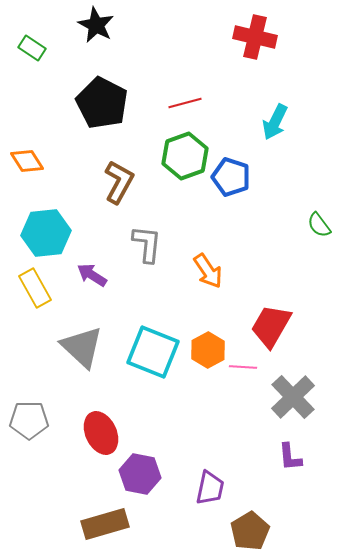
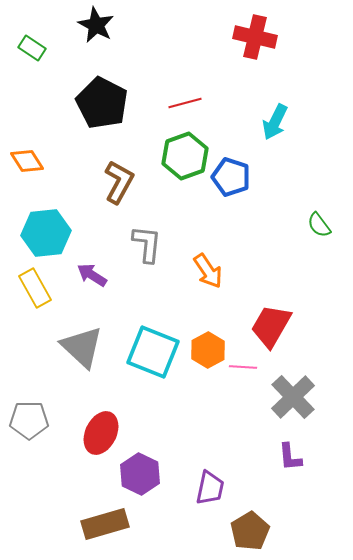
red ellipse: rotated 51 degrees clockwise
purple hexagon: rotated 15 degrees clockwise
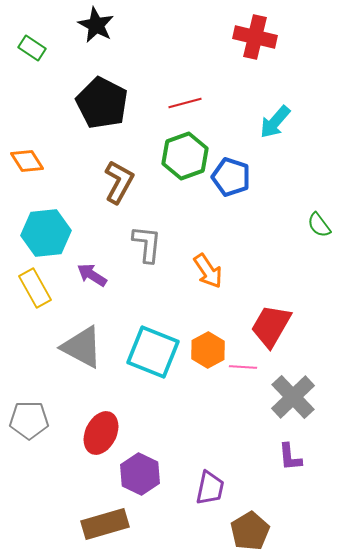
cyan arrow: rotated 15 degrees clockwise
gray triangle: rotated 15 degrees counterclockwise
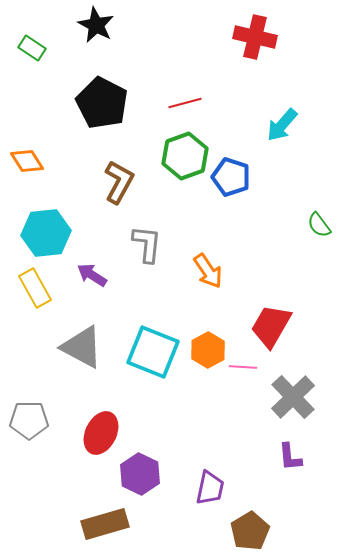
cyan arrow: moved 7 px right, 3 px down
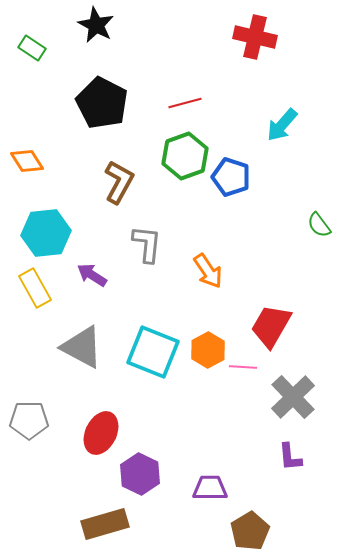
purple trapezoid: rotated 102 degrees counterclockwise
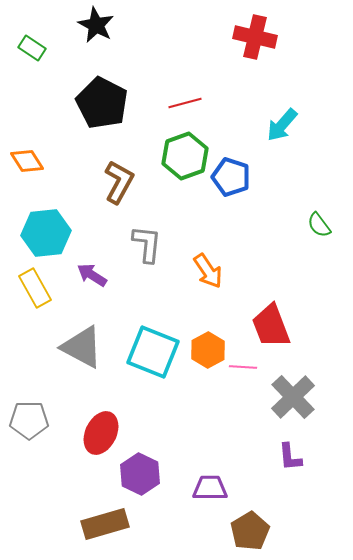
red trapezoid: rotated 51 degrees counterclockwise
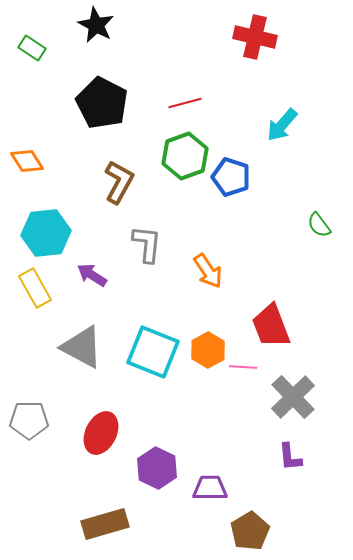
purple hexagon: moved 17 px right, 6 px up
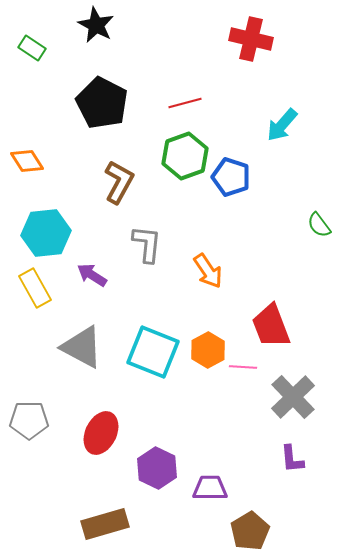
red cross: moved 4 px left, 2 px down
purple L-shape: moved 2 px right, 2 px down
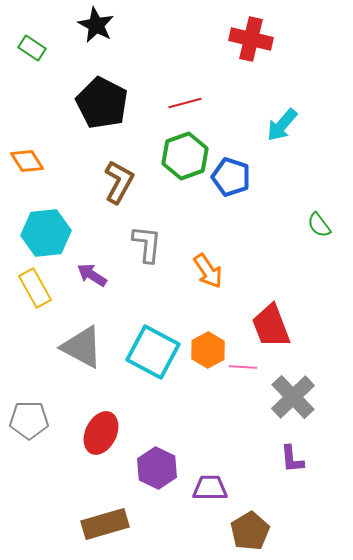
cyan square: rotated 6 degrees clockwise
